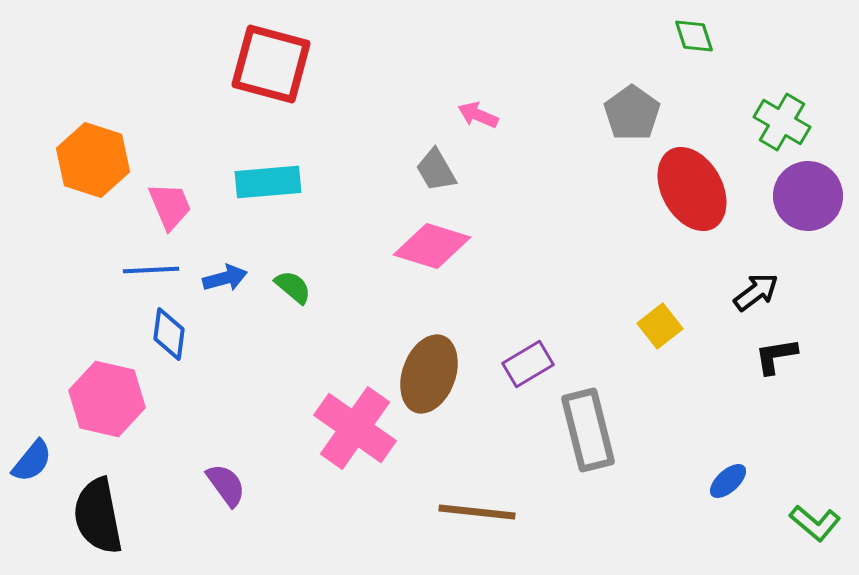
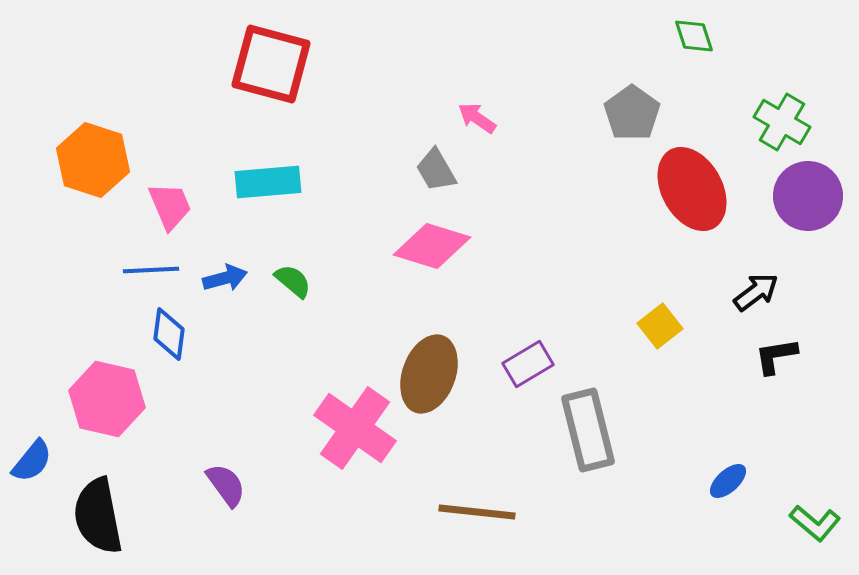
pink arrow: moved 1 px left, 3 px down; rotated 12 degrees clockwise
green semicircle: moved 6 px up
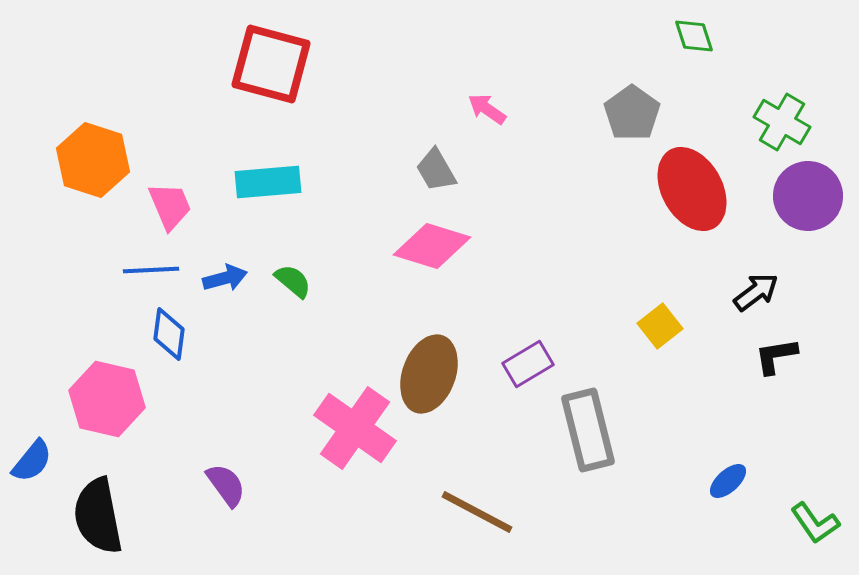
pink arrow: moved 10 px right, 9 px up
brown line: rotated 22 degrees clockwise
green L-shape: rotated 15 degrees clockwise
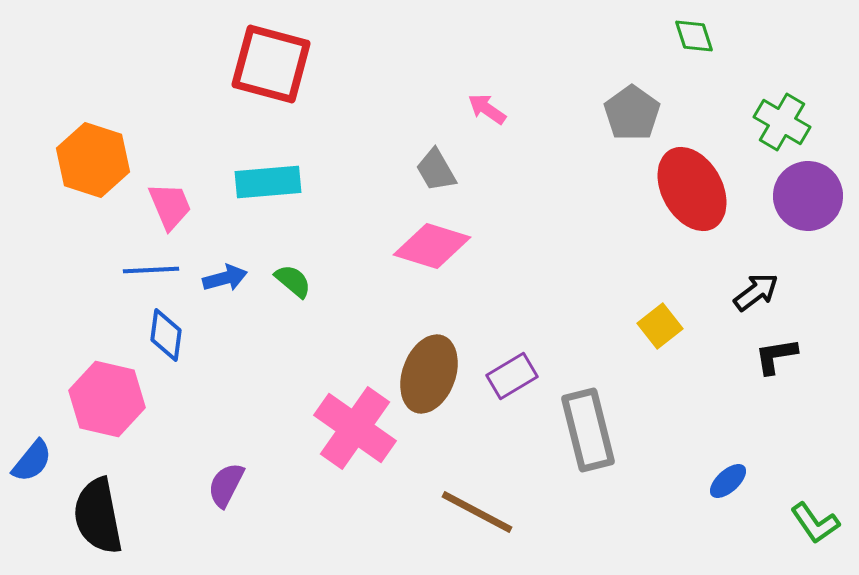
blue diamond: moved 3 px left, 1 px down
purple rectangle: moved 16 px left, 12 px down
purple semicircle: rotated 117 degrees counterclockwise
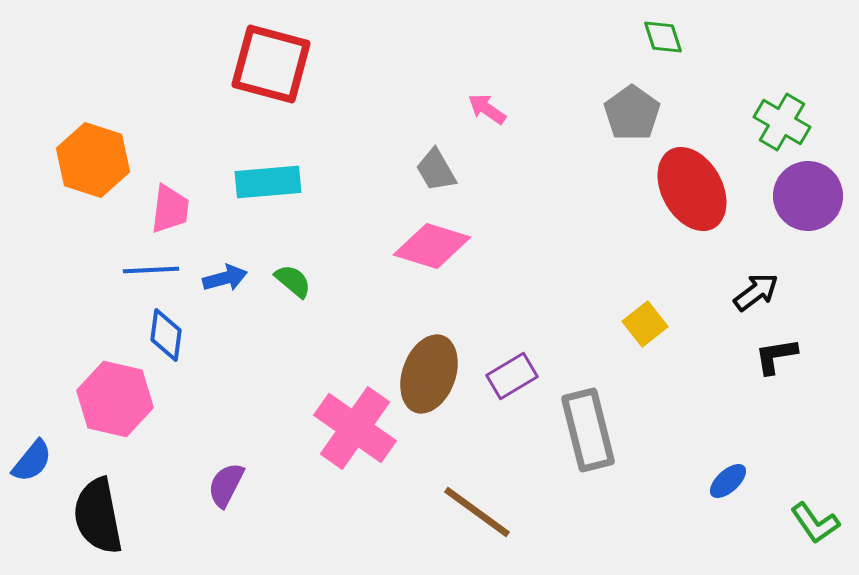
green diamond: moved 31 px left, 1 px down
pink trapezoid: moved 3 px down; rotated 30 degrees clockwise
yellow square: moved 15 px left, 2 px up
pink hexagon: moved 8 px right
brown line: rotated 8 degrees clockwise
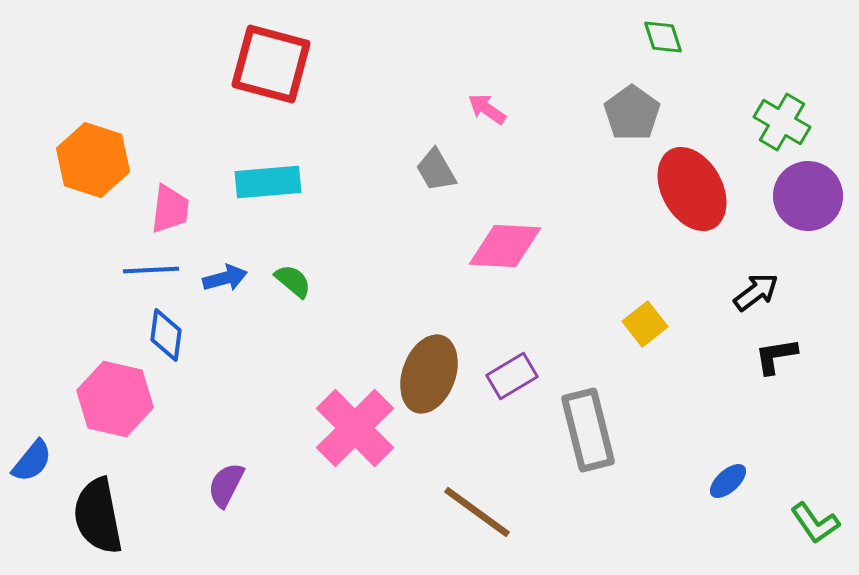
pink diamond: moved 73 px right; rotated 14 degrees counterclockwise
pink cross: rotated 10 degrees clockwise
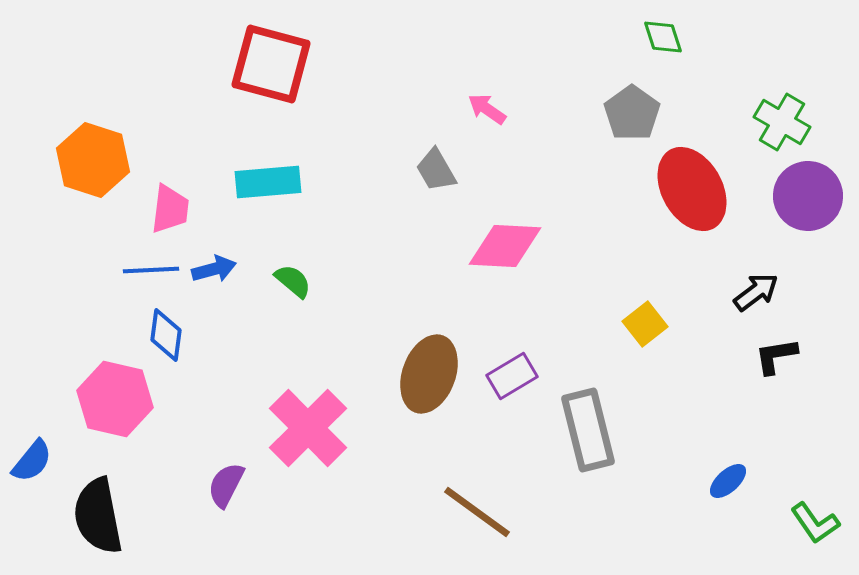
blue arrow: moved 11 px left, 9 px up
pink cross: moved 47 px left
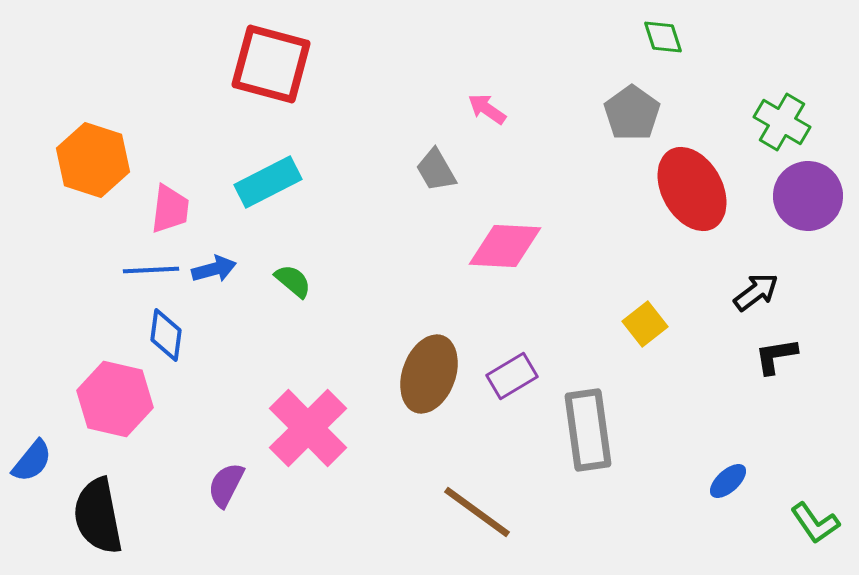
cyan rectangle: rotated 22 degrees counterclockwise
gray rectangle: rotated 6 degrees clockwise
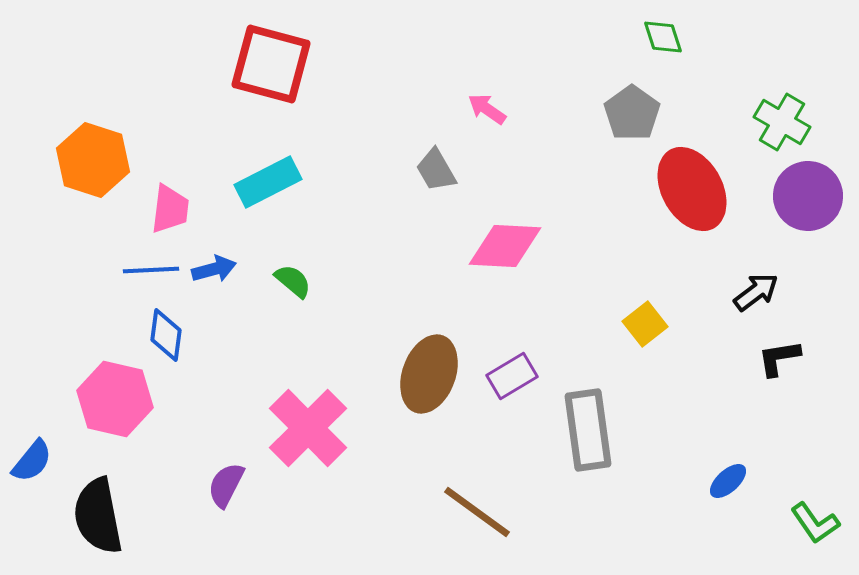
black L-shape: moved 3 px right, 2 px down
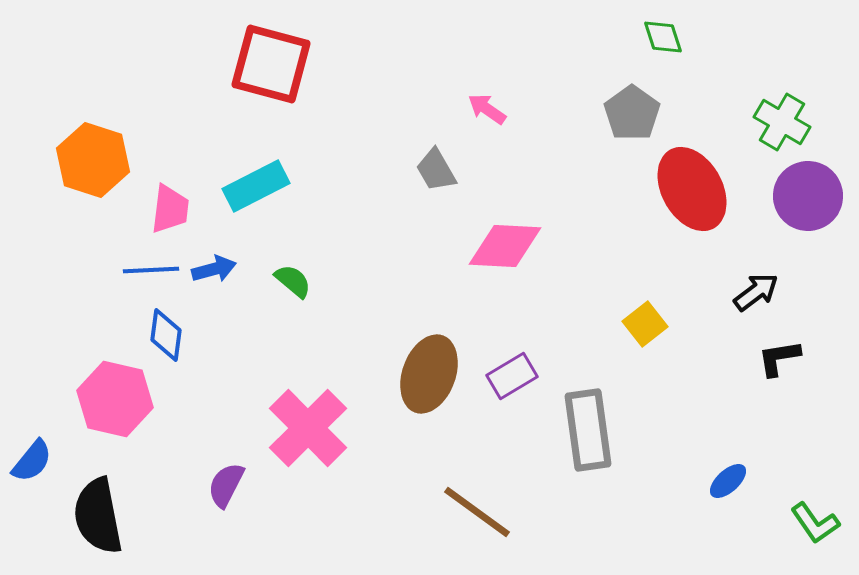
cyan rectangle: moved 12 px left, 4 px down
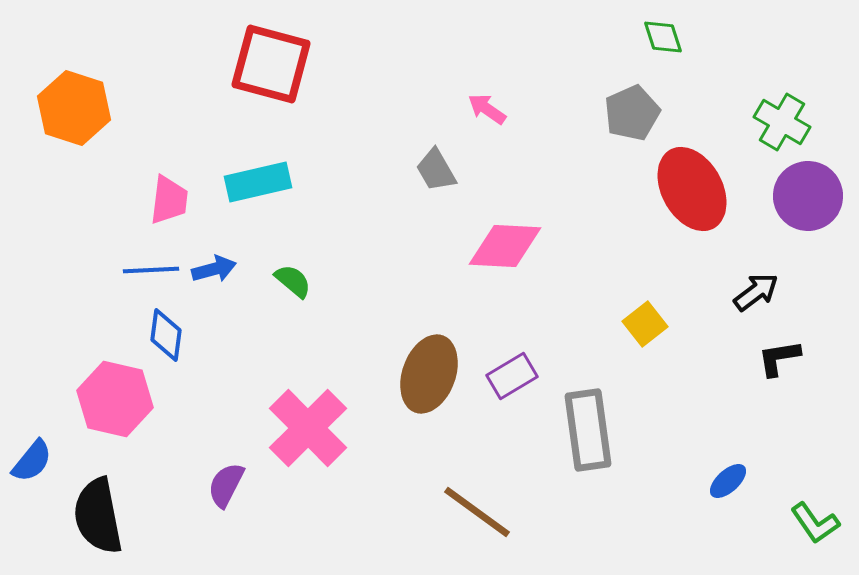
gray pentagon: rotated 12 degrees clockwise
orange hexagon: moved 19 px left, 52 px up
cyan rectangle: moved 2 px right, 4 px up; rotated 14 degrees clockwise
pink trapezoid: moved 1 px left, 9 px up
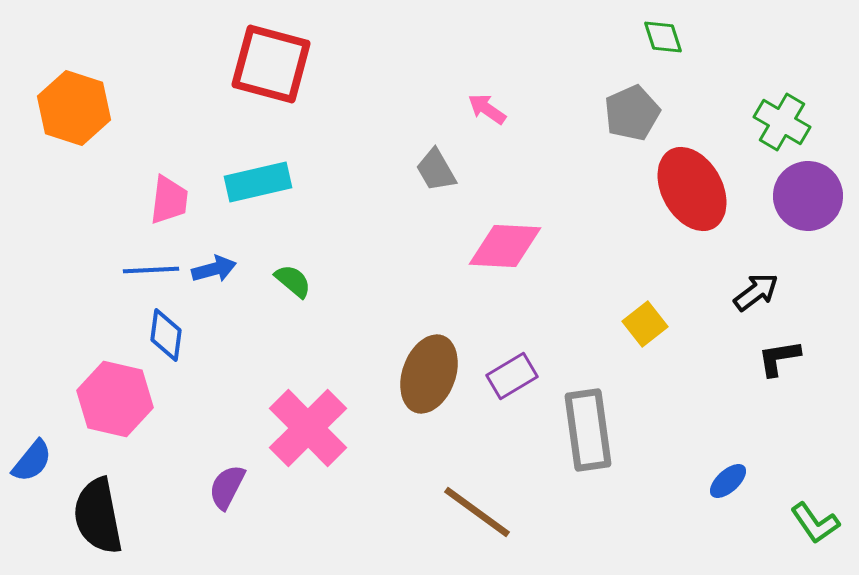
purple semicircle: moved 1 px right, 2 px down
